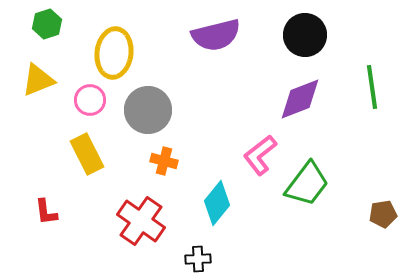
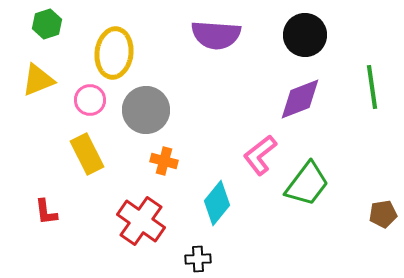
purple semicircle: rotated 18 degrees clockwise
gray circle: moved 2 px left
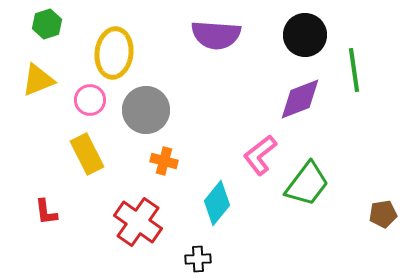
green line: moved 18 px left, 17 px up
red cross: moved 3 px left, 1 px down
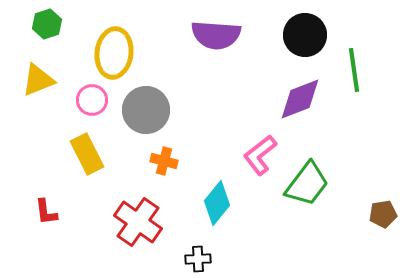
pink circle: moved 2 px right
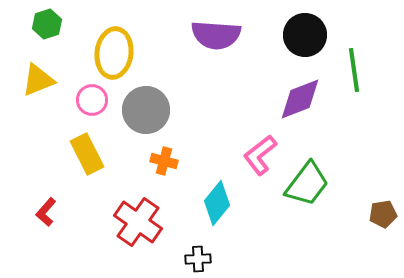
red L-shape: rotated 48 degrees clockwise
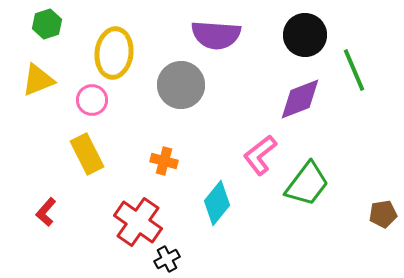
green line: rotated 15 degrees counterclockwise
gray circle: moved 35 px right, 25 px up
black cross: moved 31 px left; rotated 25 degrees counterclockwise
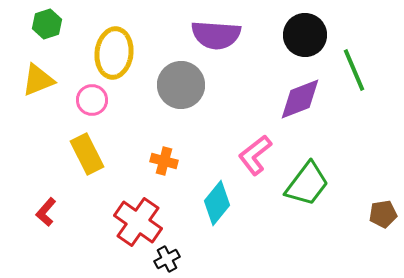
pink L-shape: moved 5 px left
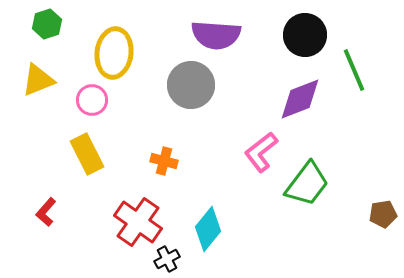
gray circle: moved 10 px right
pink L-shape: moved 6 px right, 3 px up
cyan diamond: moved 9 px left, 26 px down
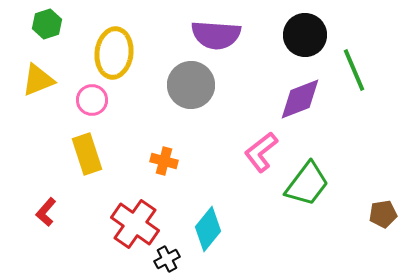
yellow rectangle: rotated 9 degrees clockwise
red cross: moved 3 px left, 2 px down
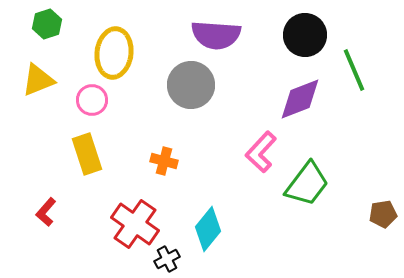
pink L-shape: rotated 9 degrees counterclockwise
